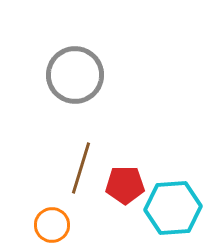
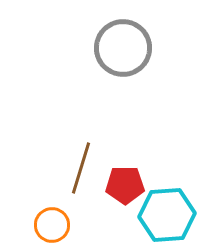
gray circle: moved 48 px right, 27 px up
cyan hexagon: moved 6 px left, 7 px down
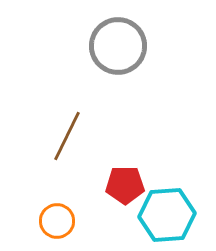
gray circle: moved 5 px left, 2 px up
brown line: moved 14 px left, 32 px up; rotated 9 degrees clockwise
orange circle: moved 5 px right, 4 px up
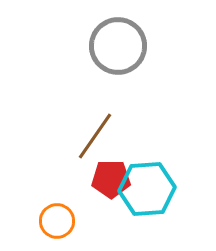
brown line: moved 28 px right; rotated 9 degrees clockwise
red pentagon: moved 14 px left, 6 px up
cyan hexagon: moved 20 px left, 26 px up
